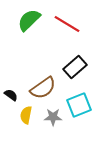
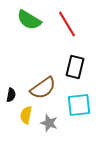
green semicircle: rotated 105 degrees counterclockwise
red line: rotated 28 degrees clockwise
black rectangle: rotated 35 degrees counterclockwise
black semicircle: rotated 64 degrees clockwise
cyan square: rotated 15 degrees clockwise
gray star: moved 4 px left, 6 px down; rotated 18 degrees clockwise
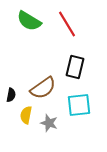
green semicircle: moved 1 px down
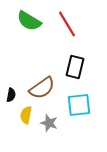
brown semicircle: moved 1 px left
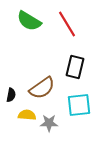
yellow semicircle: moved 1 px right; rotated 84 degrees clockwise
gray star: rotated 18 degrees counterclockwise
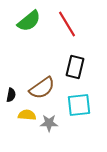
green semicircle: rotated 70 degrees counterclockwise
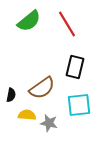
gray star: rotated 12 degrees clockwise
